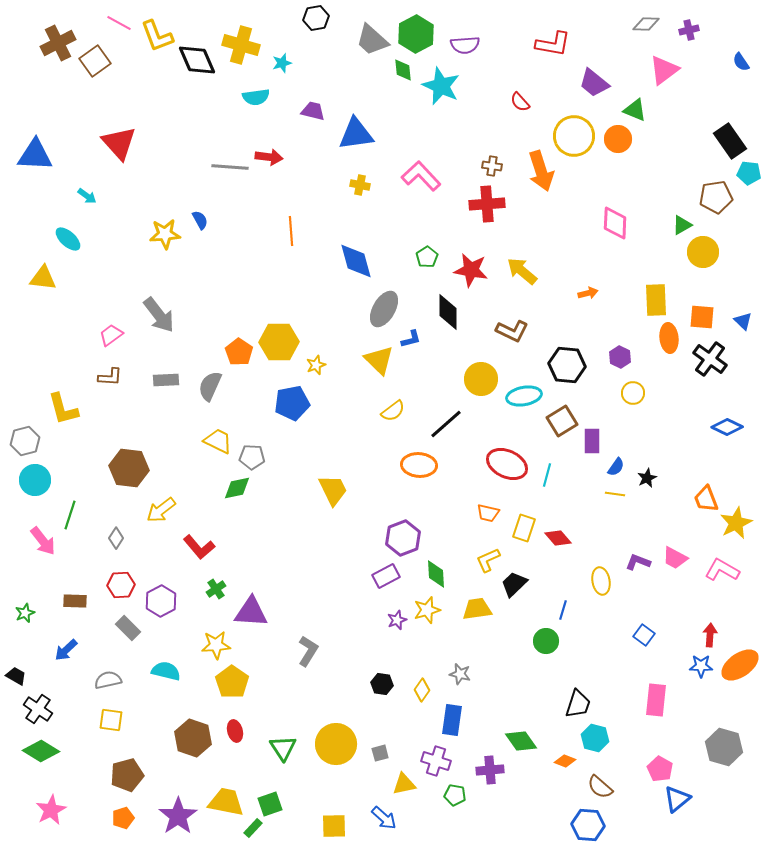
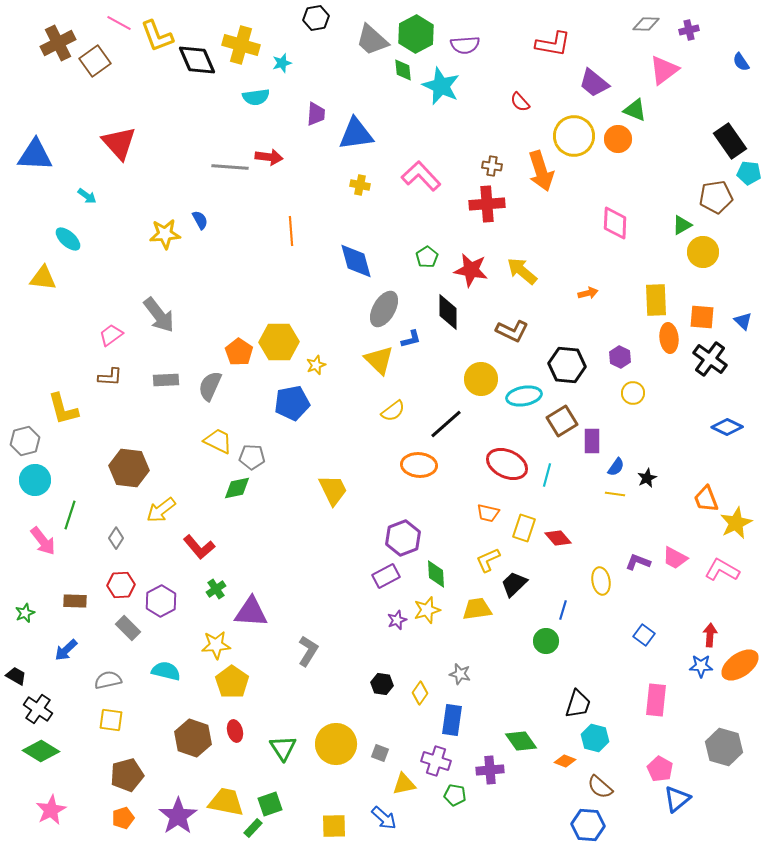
purple trapezoid at (313, 111): moved 3 px right, 3 px down; rotated 80 degrees clockwise
yellow diamond at (422, 690): moved 2 px left, 3 px down
gray square at (380, 753): rotated 36 degrees clockwise
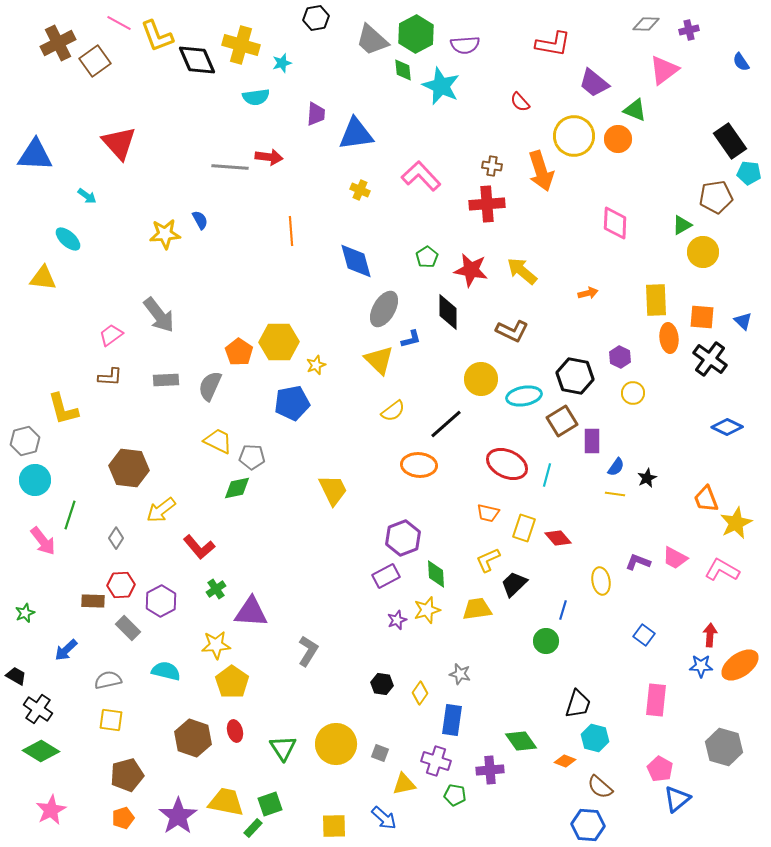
yellow cross at (360, 185): moved 5 px down; rotated 12 degrees clockwise
black hexagon at (567, 365): moved 8 px right, 11 px down; rotated 6 degrees clockwise
brown rectangle at (75, 601): moved 18 px right
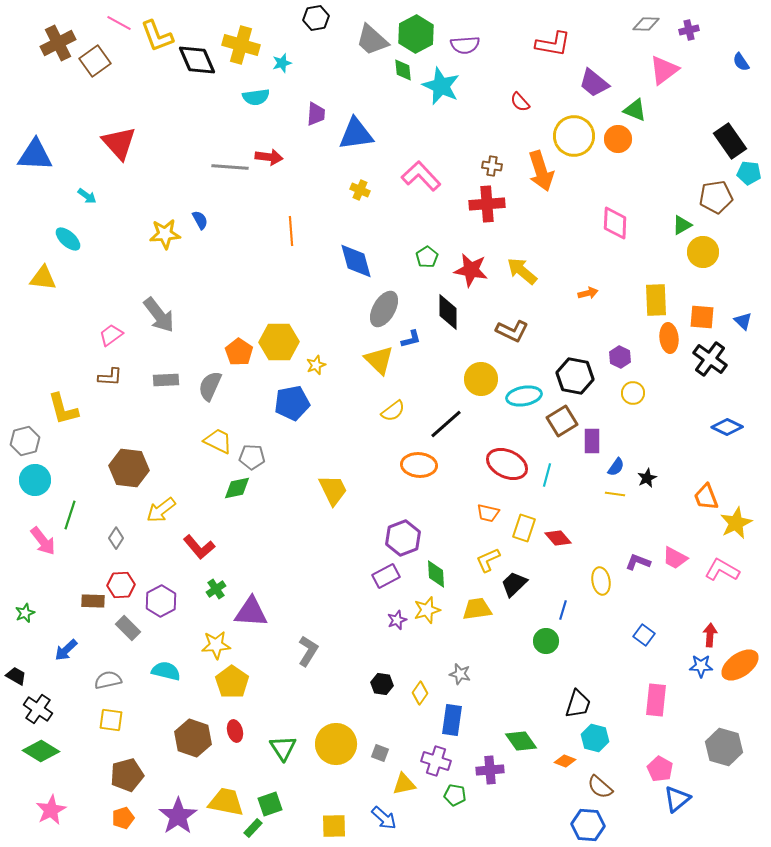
orange trapezoid at (706, 499): moved 2 px up
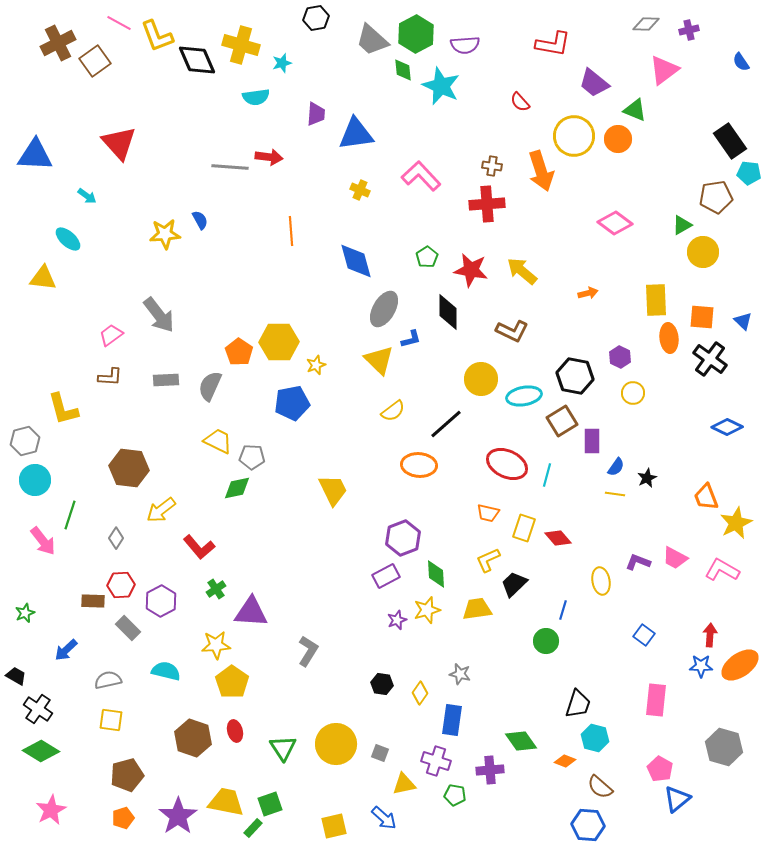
pink diamond at (615, 223): rotated 56 degrees counterclockwise
yellow square at (334, 826): rotated 12 degrees counterclockwise
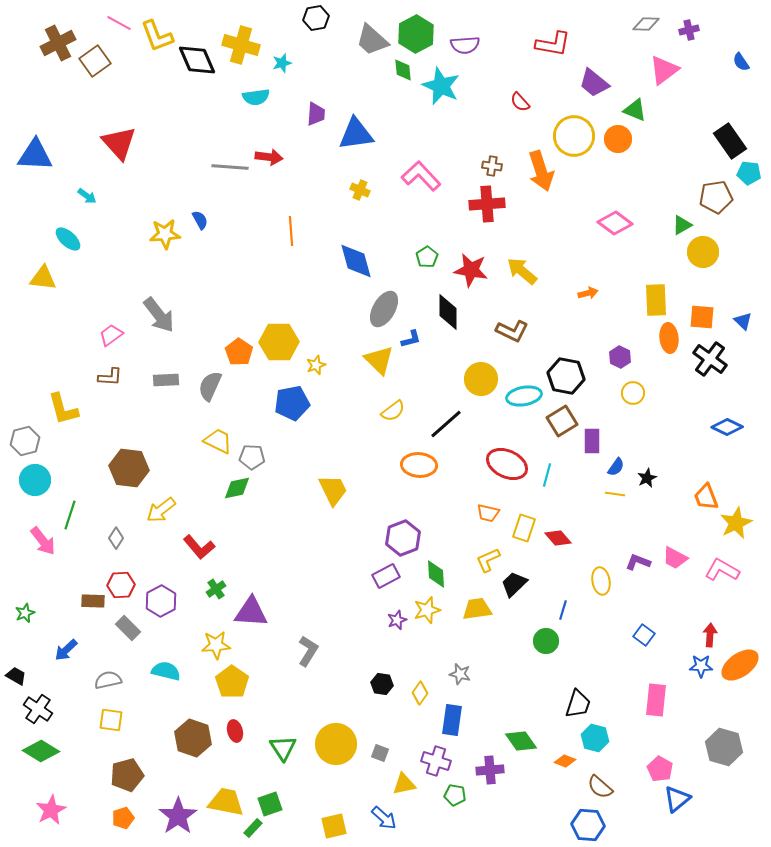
black hexagon at (575, 376): moved 9 px left
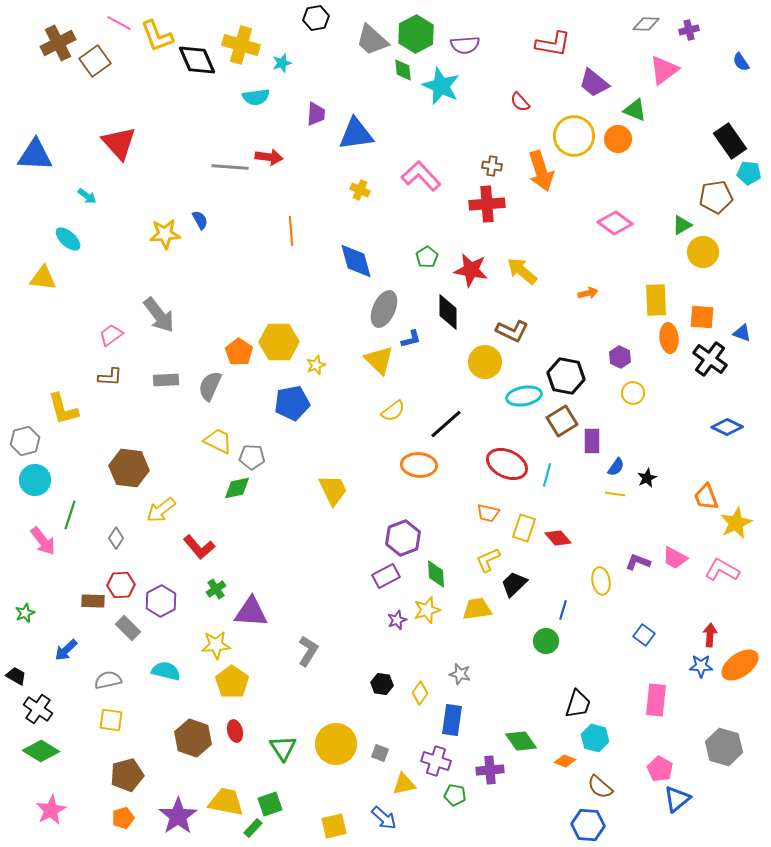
gray ellipse at (384, 309): rotated 6 degrees counterclockwise
blue triangle at (743, 321): moved 1 px left, 12 px down; rotated 24 degrees counterclockwise
yellow circle at (481, 379): moved 4 px right, 17 px up
